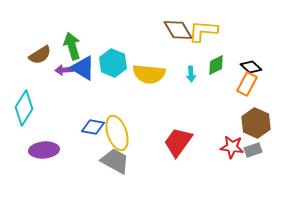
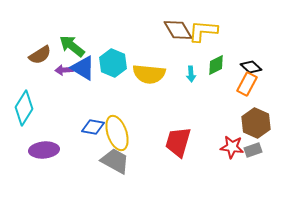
green arrow: rotated 36 degrees counterclockwise
red trapezoid: rotated 20 degrees counterclockwise
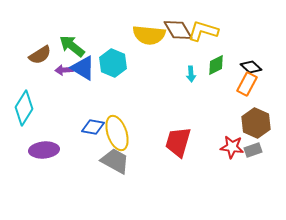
yellow L-shape: rotated 12 degrees clockwise
yellow semicircle: moved 39 px up
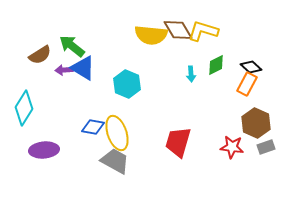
yellow semicircle: moved 2 px right
cyan hexagon: moved 14 px right, 21 px down
gray rectangle: moved 13 px right, 3 px up
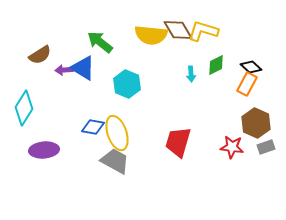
green arrow: moved 28 px right, 4 px up
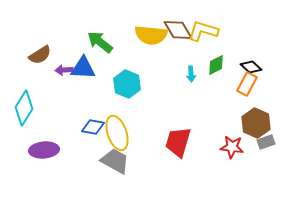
blue triangle: rotated 28 degrees counterclockwise
gray rectangle: moved 5 px up
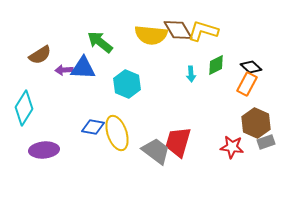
gray trapezoid: moved 41 px right, 10 px up; rotated 8 degrees clockwise
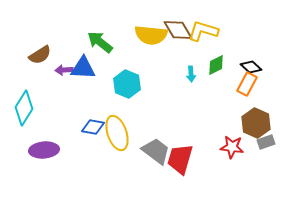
red trapezoid: moved 2 px right, 17 px down
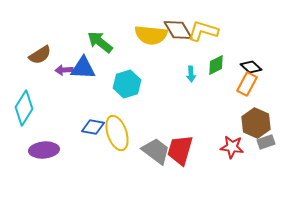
cyan hexagon: rotated 20 degrees clockwise
red trapezoid: moved 9 px up
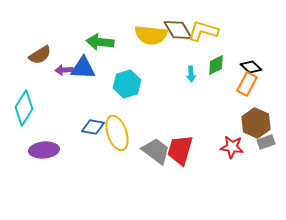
green arrow: rotated 32 degrees counterclockwise
